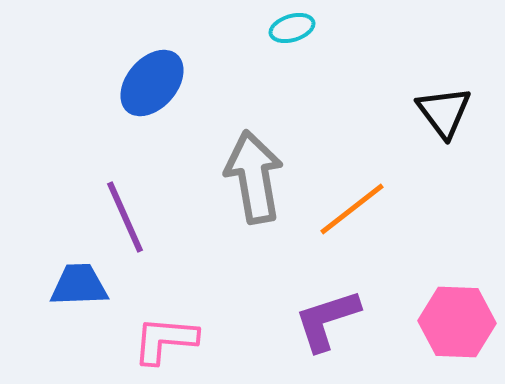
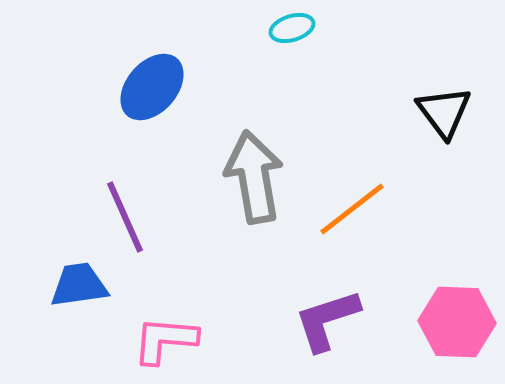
blue ellipse: moved 4 px down
blue trapezoid: rotated 6 degrees counterclockwise
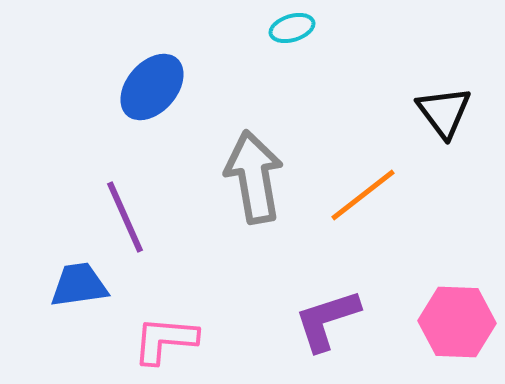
orange line: moved 11 px right, 14 px up
